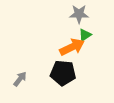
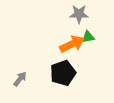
green triangle: moved 3 px right, 2 px down; rotated 24 degrees clockwise
orange arrow: moved 3 px up
black pentagon: rotated 25 degrees counterclockwise
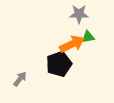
black pentagon: moved 4 px left, 9 px up
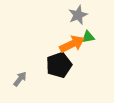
gray star: moved 1 px left, 1 px down; rotated 24 degrees counterclockwise
black pentagon: moved 1 px down
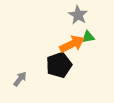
gray star: rotated 18 degrees counterclockwise
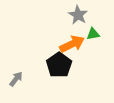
green triangle: moved 5 px right, 3 px up
black pentagon: rotated 15 degrees counterclockwise
gray arrow: moved 4 px left
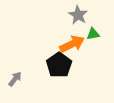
gray arrow: moved 1 px left
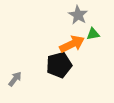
black pentagon: rotated 20 degrees clockwise
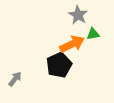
black pentagon: rotated 10 degrees counterclockwise
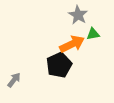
gray arrow: moved 1 px left, 1 px down
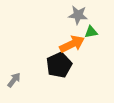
gray star: rotated 24 degrees counterclockwise
green triangle: moved 2 px left, 2 px up
